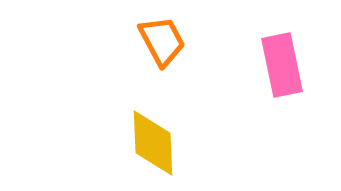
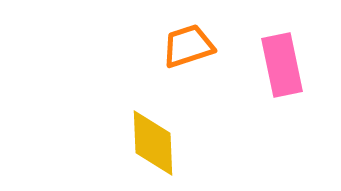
orange trapezoid: moved 26 px right, 5 px down; rotated 80 degrees counterclockwise
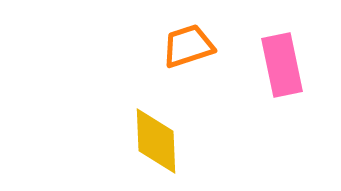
yellow diamond: moved 3 px right, 2 px up
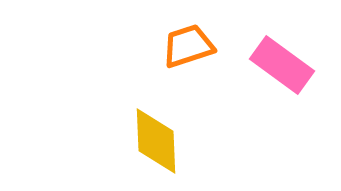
pink rectangle: rotated 42 degrees counterclockwise
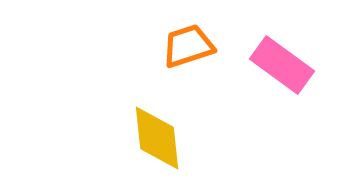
yellow diamond: moved 1 px right, 3 px up; rotated 4 degrees counterclockwise
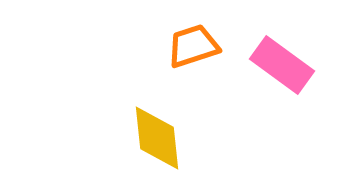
orange trapezoid: moved 5 px right
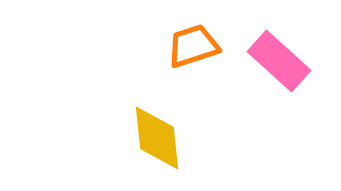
pink rectangle: moved 3 px left, 4 px up; rotated 6 degrees clockwise
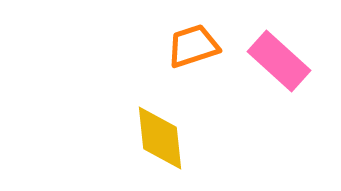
yellow diamond: moved 3 px right
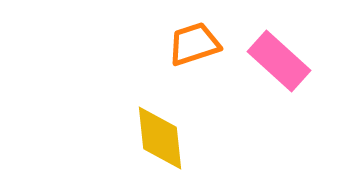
orange trapezoid: moved 1 px right, 2 px up
